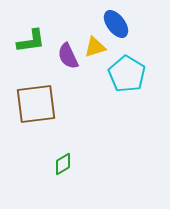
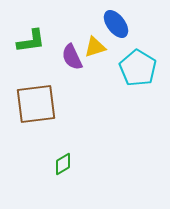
purple semicircle: moved 4 px right, 1 px down
cyan pentagon: moved 11 px right, 6 px up
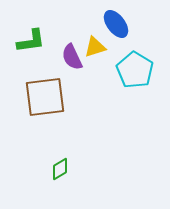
cyan pentagon: moved 3 px left, 2 px down
brown square: moved 9 px right, 7 px up
green diamond: moved 3 px left, 5 px down
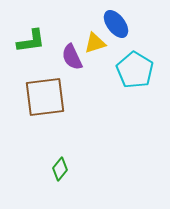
yellow triangle: moved 4 px up
green diamond: rotated 20 degrees counterclockwise
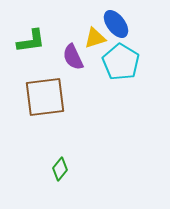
yellow triangle: moved 5 px up
purple semicircle: moved 1 px right
cyan pentagon: moved 14 px left, 8 px up
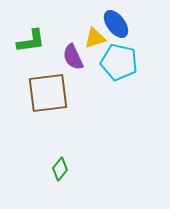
cyan pentagon: moved 2 px left; rotated 18 degrees counterclockwise
brown square: moved 3 px right, 4 px up
